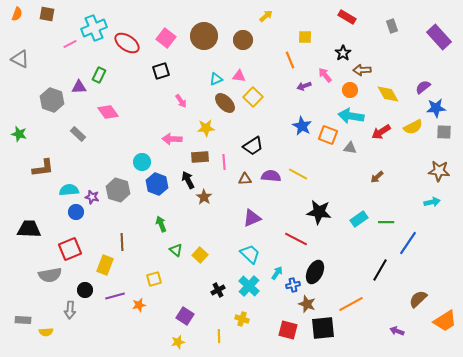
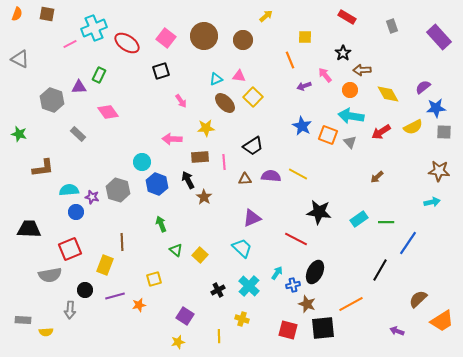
gray triangle at (350, 148): moved 6 px up; rotated 40 degrees clockwise
cyan trapezoid at (250, 254): moved 8 px left, 6 px up
orange trapezoid at (445, 321): moved 3 px left
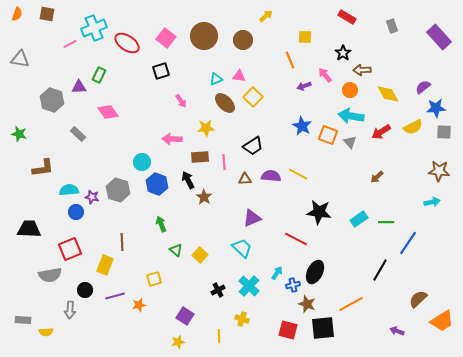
gray triangle at (20, 59): rotated 18 degrees counterclockwise
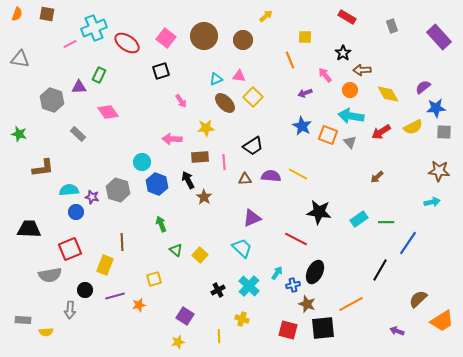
purple arrow at (304, 86): moved 1 px right, 7 px down
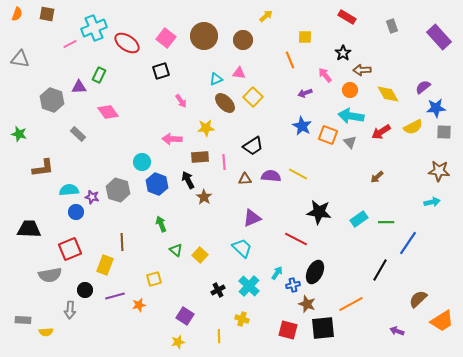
pink triangle at (239, 76): moved 3 px up
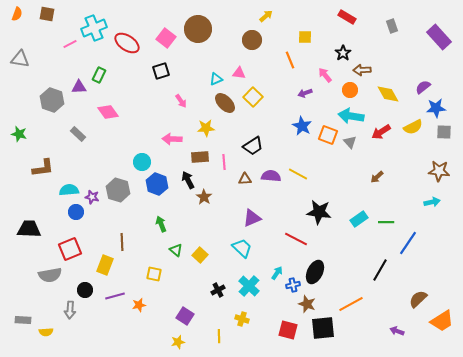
brown circle at (204, 36): moved 6 px left, 7 px up
brown circle at (243, 40): moved 9 px right
yellow square at (154, 279): moved 5 px up; rotated 28 degrees clockwise
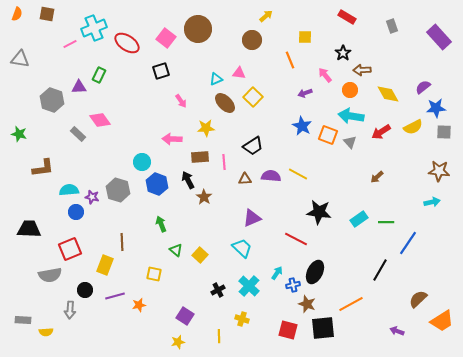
pink diamond at (108, 112): moved 8 px left, 8 px down
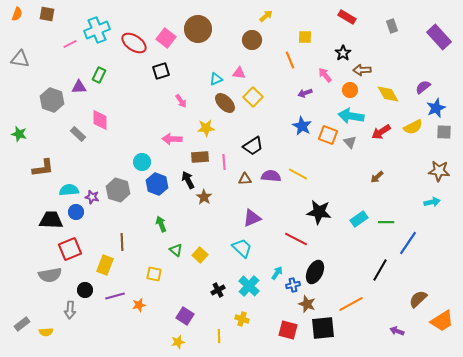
cyan cross at (94, 28): moved 3 px right, 2 px down
red ellipse at (127, 43): moved 7 px right
blue star at (436, 108): rotated 18 degrees counterclockwise
pink diamond at (100, 120): rotated 35 degrees clockwise
black trapezoid at (29, 229): moved 22 px right, 9 px up
gray rectangle at (23, 320): moved 1 px left, 4 px down; rotated 42 degrees counterclockwise
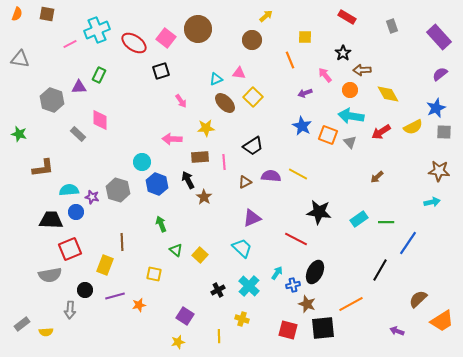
purple semicircle at (423, 87): moved 17 px right, 13 px up
brown triangle at (245, 179): moved 3 px down; rotated 24 degrees counterclockwise
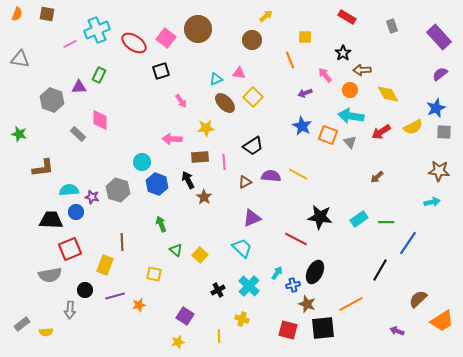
black star at (319, 212): moved 1 px right, 5 px down
